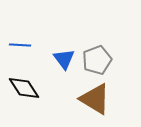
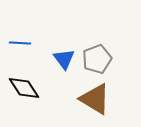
blue line: moved 2 px up
gray pentagon: moved 1 px up
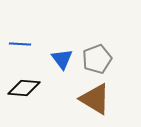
blue line: moved 1 px down
blue triangle: moved 2 px left
black diamond: rotated 52 degrees counterclockwise
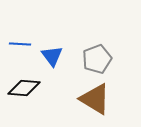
blue triangle: moved 10 px left, 3 px up
